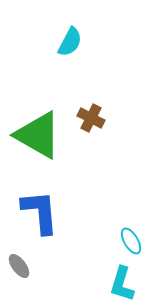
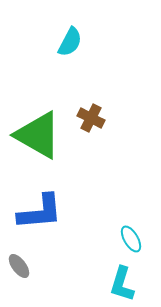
blue L-shape: rotated 90 degrees clockwise
cyan ellipse: moved 2 px up
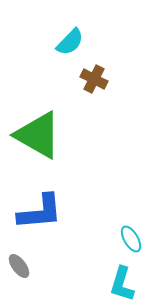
cyan semicircle: rotated 16 degrees clockwise
brown cross: moved 3 px right, 39 px up
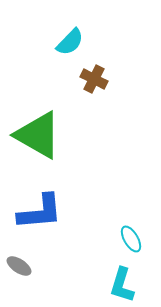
gray ellipse: rotated 20 degrees counterclockwise
cyan L-shape: moved 1 px down
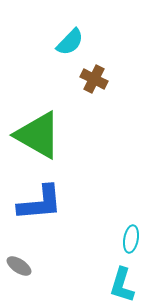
blue L-shape: moved 9 px up
cyan ellipse: rotated 40 degrees clockwise
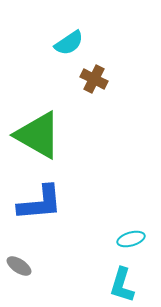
cyan semicircle: moved 1 px left, 1 px down; rotated 12 degrees clockwise
cyan ellipse: rotated 64 degrees clockwise
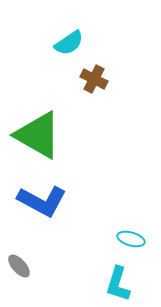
blue L-shape: moved 2 px right, 2 px up; rotated 33 degrees clockwise
cyan ellipse: rotated 32 degrees clockwise
gray ellipse: rotated 15 degrees clockwise
cyan L-shape: moved 4 px left, 1 px up
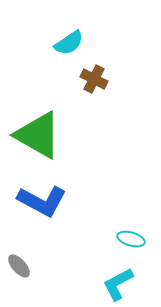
cyan L-shape: rotated 45 degrees clockwise
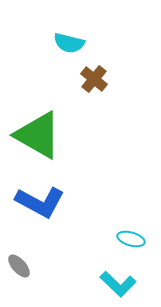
cyan semicircle: rotated 48 degrees clockwise
brown cross: rotated 12 degrees clockwise
blue L-shape: moved 2 px left, 1 px down
cyan L-shape: rotated 108 degrees counterclockwise
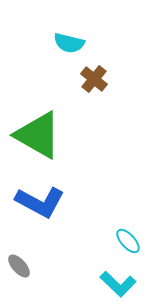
cyan ellipse: moved 3 px left, 2 px down; rotated 32 degrees clockwise
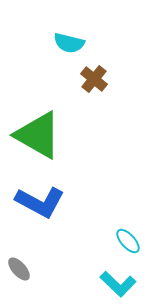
gray ellipse: moved 3 px down
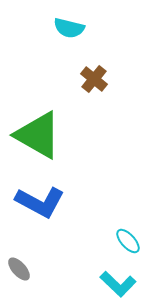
cyan semicircle: moved 15 px up
